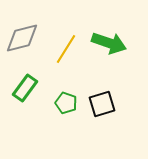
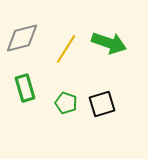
green rectangle: rotated 52 degrees counterclockwise
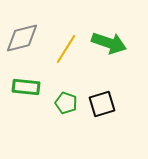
green rectangle: moved 1 px right, 1 px up; rotated 68 degrees counterclockwise
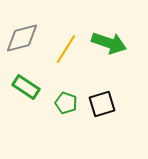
green rectangle: rotated 28 degrees clockwise
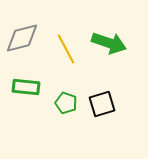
yellow line: rotated 60 degrees counterclockwise
green rectangle: rotated 28 degrees counterclockwise
